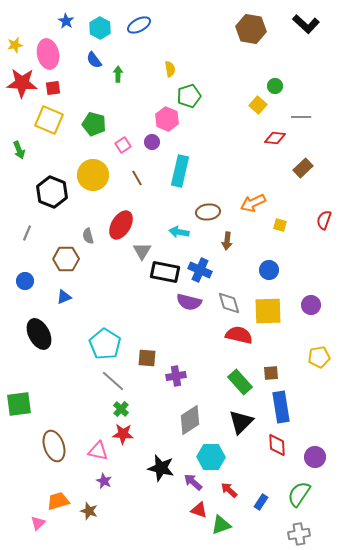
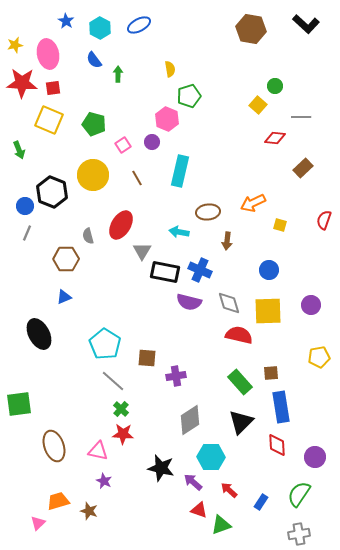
blue circle at (25, 281): moved 75 px up
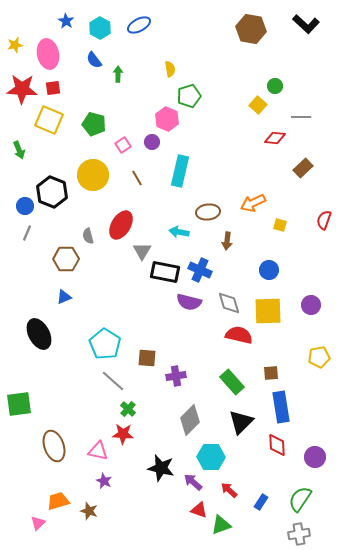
red star at (22, 83): moved 6 px down
green rectangle at (240, 382): moved 8 px left
green cross at (121, 409): moved 7 px right
gray diamond at (190, 420): rotated 12 degrees counterclockwise
green semicircle at (299, 494): moved 1 px right, 5 px down
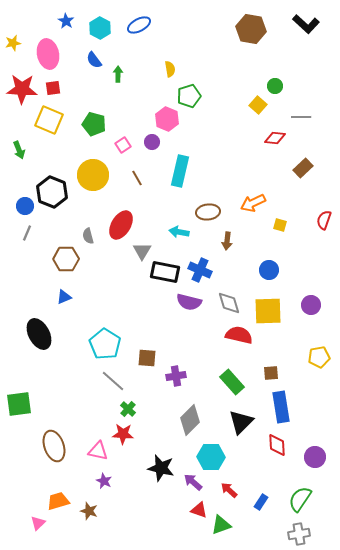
yellow star at (15, 45): moved 2 px left, 2 px up
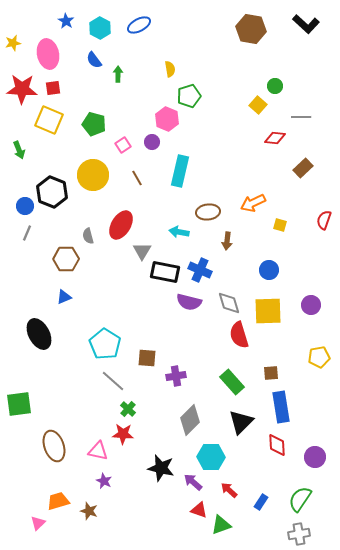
red semicircle at (239, 335): rotated 120 degrees counterclockwise
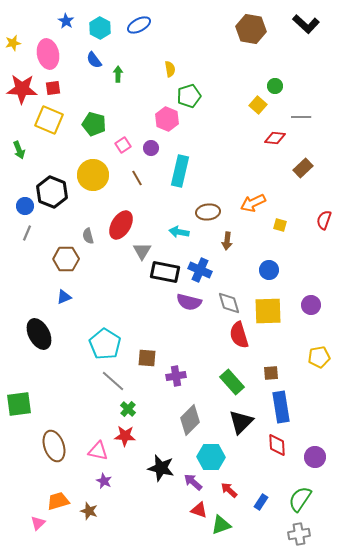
purple circle at (152, 142): moved 1 px left, 6 px down
red star at (123, 434): moved 2 px right, 2 px down
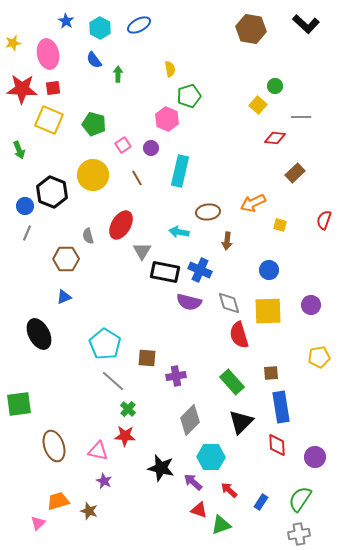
brown rectangle at (303, 168): moved 8 px left, 5 px down
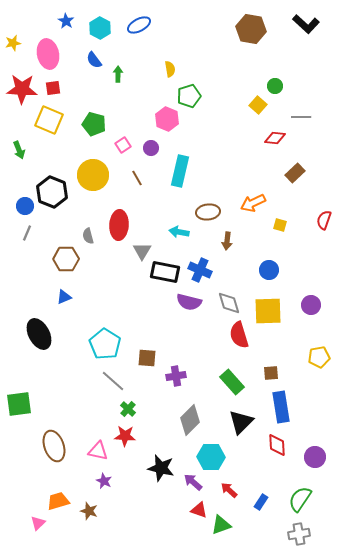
red ellipse at (121, 225): moved 2 px left; rotated 28 degrees counterclockwise
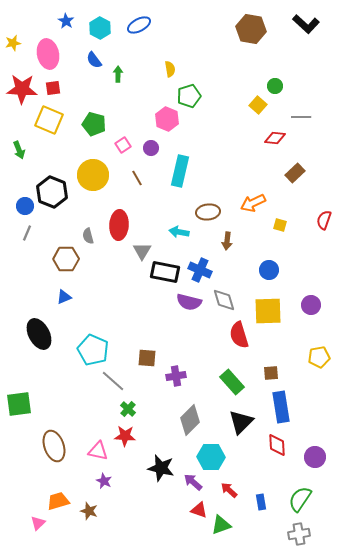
gray diamond at (229, 303): moved 5 px left, 3 px up
cyan pentagon at (105, 344): moved 12 px left, 6 px down; rotated 8 degrees counterclockwise
blue rectangle at (261, 502): rotated 42 degrees counterclockwise
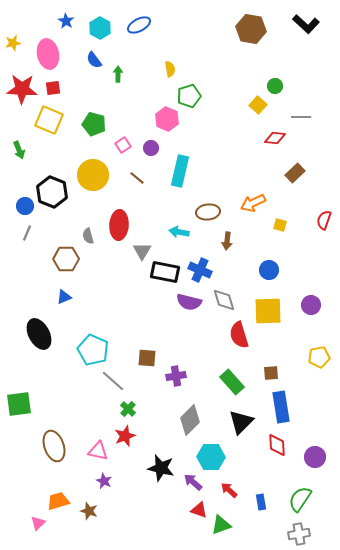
brown line at (137, 178): rotated 21 degrees counterclockwise
red star at (125, 436): rotated 25 degrees counterclockwise
